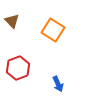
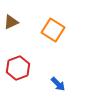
brown triangle: moved 1 px left, 1 px down; rotated 49 degrees clockwise
blue arrow: rotated 21 degrees counterclockwise
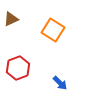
brown triangle: moved 3 px up
blue arrow: moved 2 px right, 1 px up
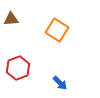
brown triangle: rotated 21 degrees clockwise
orange square: moved 4 px right
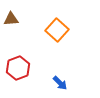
orange square: rotated 10 degrees clockwise
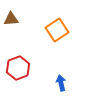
orange square: rotated 15 degrees clockwise
blue arrow: moved 1 px right; rotated 147 degrees counterclockwise
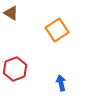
brown triangle: moved 6 px up; rotated 35 degrees clockwise
red hexagon: moved 3 px left, 1 px down
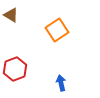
brown triangle: moved 2 px down
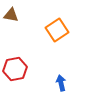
brown triangle: rotated 21 degrees counterclockwise
red hexagon: rotated 10 degrees clockwise
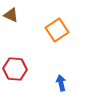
brown triangle: rotated 14 degrees clockwise
red hexagon: rotated 15 degrees clockwise
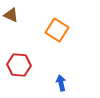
orange square: rotated 25 degrees counterclockwise
red hexagon: moved 4 px right, 4 px up
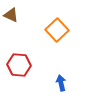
orange square: rotated 15 degrees clockwise
